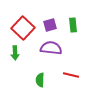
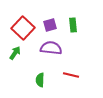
green arrow: rotated 144 degrees counterclockwise
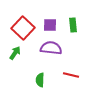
purple square: rotated 16 degrees clockwise
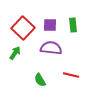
green semicircle: rotated 32 degrees counterclockwise
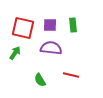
red square: rotated 30 degrees counterclockwise
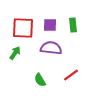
red square: rotated 10 degrees counterclockwise
red line: rotated 49 degrees counterclockwise
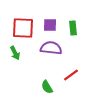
green rectangle: moved 3 px down
green arrow: rotated 120 degrees clockwise
green semicircle: moved 7 px right, 7 px down
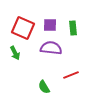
red square: rotated 20 degrees clockwise
red line: rotated 14 degrees clockwise
green semicircle: moved 3 px left
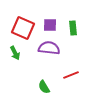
purple semicircle: moved 2 px left
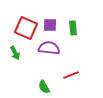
red square: moved 3 px right
